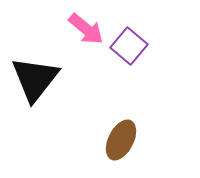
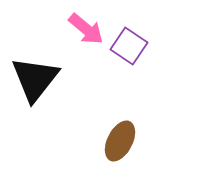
purple square: rotated 6 degrees counterclockwise
brown ellipse: moved 1 px left, 1 px down
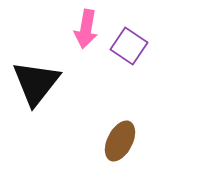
pink arrow: rotated 60 degrees clockwise
black triangle: moved 1 px right, 4 px down
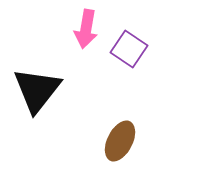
purple square: moved 3 px down
black triangle: moved 1 px right, 7 px down
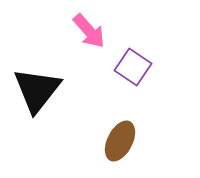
pink arrow: moved 3 px right, 2 px down; rotated 51 degrees counterclockwise
purple square: moved 4 px right, 18 px down
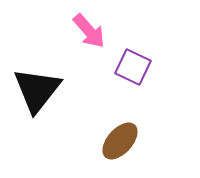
purple square: rotated 9 degrees counterclockwise
brown ellipse: rotated 15 degrees clockwise
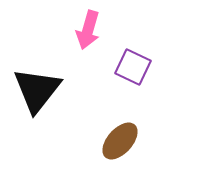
pink arrow: moved 1 px left, 1 px up; rotated 57 degrees clockwise
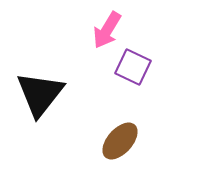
pink arrow: moved 19 px right; rotated 15 degrees clockwise
black triangle: moved 3 px right, 4 px down
